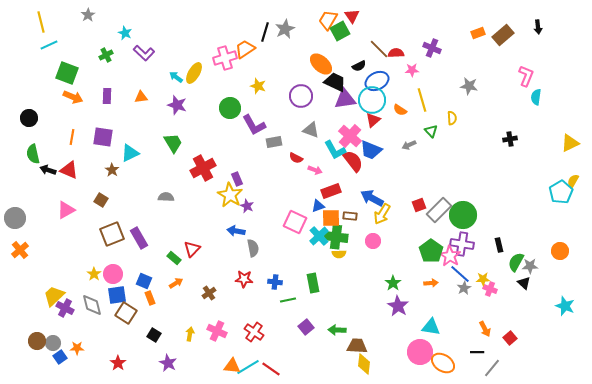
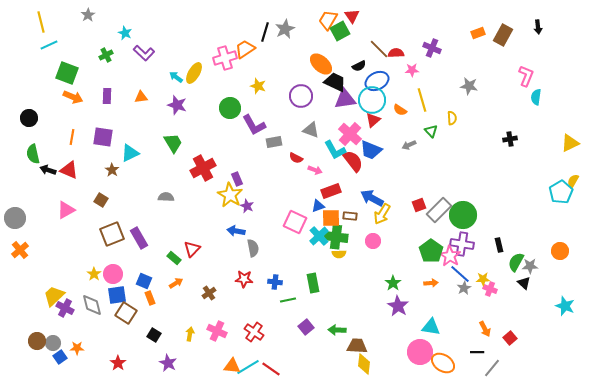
brown rectangle at (503, 35): rotated 20 degrees counterclockwise
pink cross at (350, 136): moved 2 px up
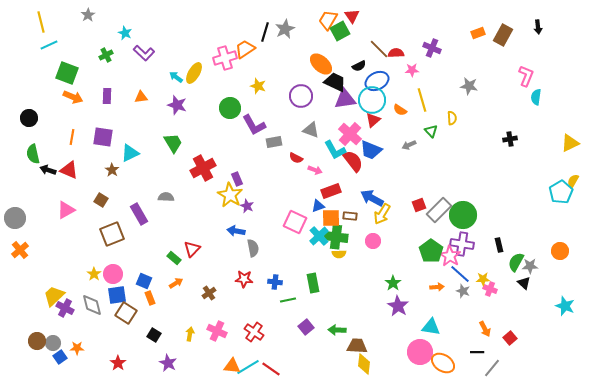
purple rectangle at (139, 238): moved 24 px up
orange arrow at (431, 283): moved 6 px right, 4 px down
gray star at (464, 288): moved 1 px left, 3 px down; rotated 24 degrees counterclockwise
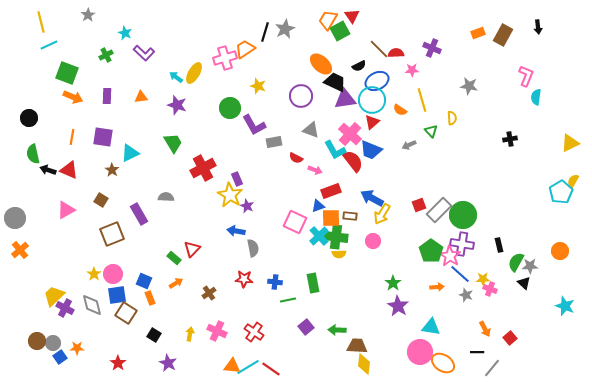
red triangle at (373, 120): moved 1 px left, 2 px down
gray star at (463, 291): moved 3 px right, 4 px down
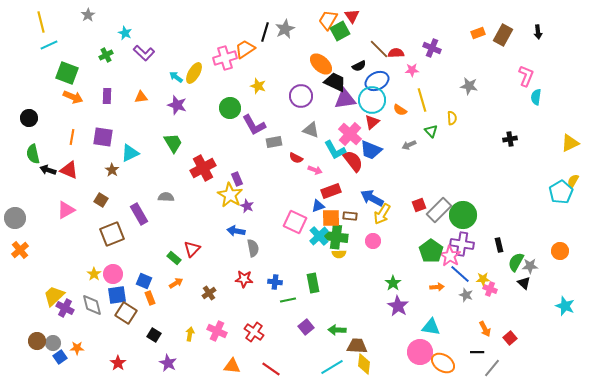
black arrow at (538, 27): moved 5 px down
cyan line at (248, 367): moved 84 px right
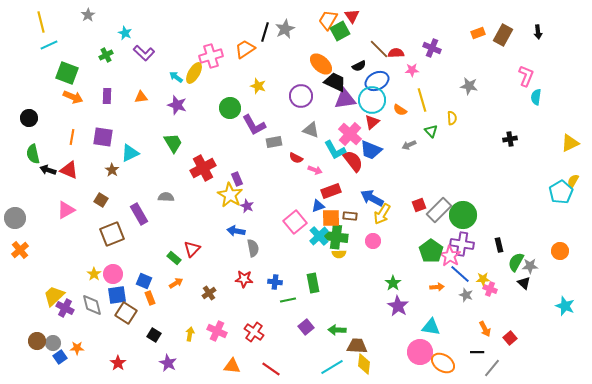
pink cross at (225, 58): moved 14 px left, 2 px up
pink square at (295, 222): rotated 25 degrees clockwise
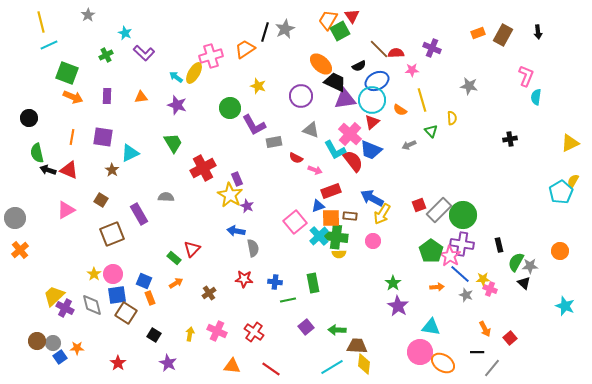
green semicircle at (33, 154): moved 4 px right, 1 px up
